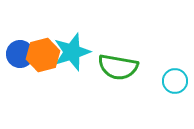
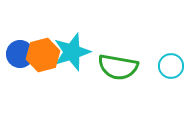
cyan circle: moved 4 px left, 15 px up
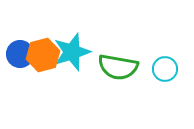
cyan circle: moved 6 px left, 3 px down
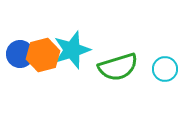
cyan star: moved 2 px up
green semicircle: rotated 27 degrees counterclockwise
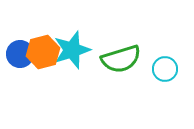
orange hexagon: moved 3 px up
green semicircle: moved 3 px right, 8 px up
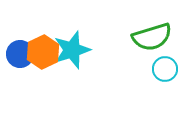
orange hexagon: rotated 12 degrees counterclockwise
green semicircle: moved 31 px right, 22 px up
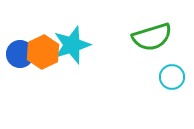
cyan star: moved 5 px up
cyan circle: moved 7 px right, 8 px down
